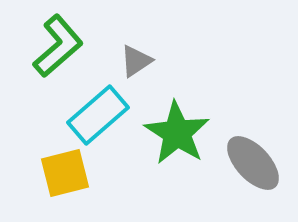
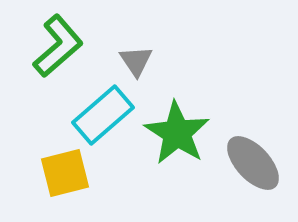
gray triangle: rotated 30 degrees counterclockwise
cyan rectangle: moved 5 px right
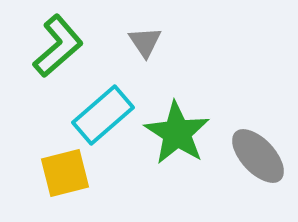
gray triangle: moved 9 px right, 19 px up
gray ellipse: moved 5 px right, 7 px up
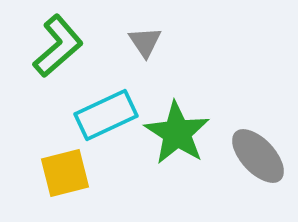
cyan rectangle: moved 3 px right; rotated 16 degrees clockwise
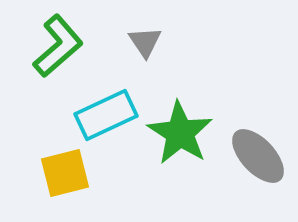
green star: moved 3 px right
